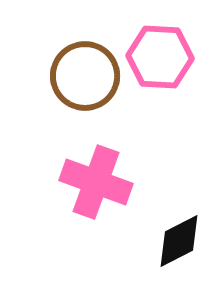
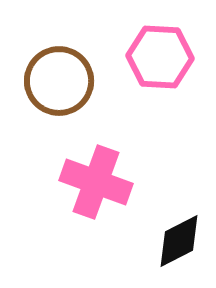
brown circle: moved 26 px left, 5 px down
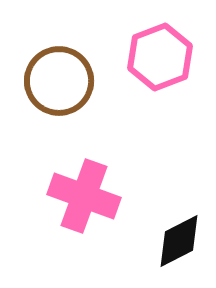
pink hexagon: rotated 24 degrees counterclockwise
pink cross: moved 12 px left, 14 px down
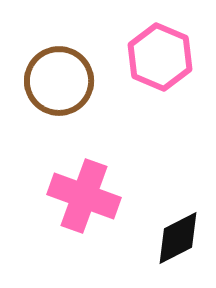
pink hexagon: rotated 16 degrees counterclockwise
black diamond: moved 1 px left, 3 px up
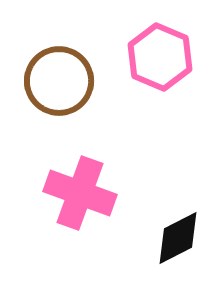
pink cross: moved 4 px left, 3 px up
